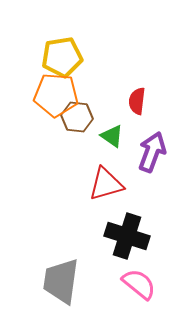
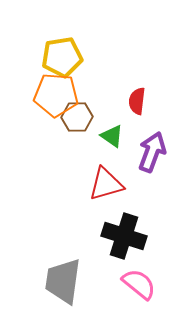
brown hexagon: rotated 8 degrees counterclockwise
black cross: moved 3 px left
gray trapezoid: moved 2 px right
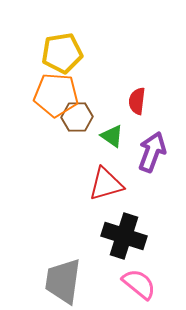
yellow pentagon: moved 4 px up
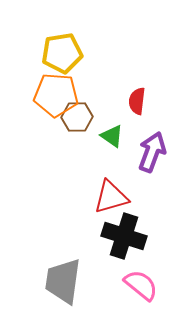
red triangle: moved 5 px right, 13 px down
pink semicircle: moved 2 px right, 1 px down
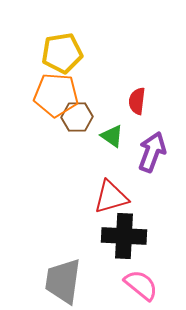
black cross: rotated 15 degrees counterclockwise
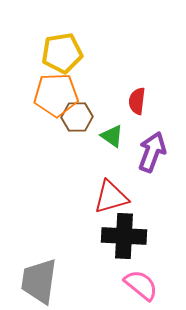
orange pentagon: rotated 6 degrees counterclockwise
gray trapezoid: moved 24 px left
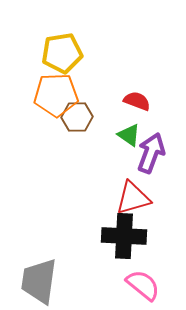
red semicircle: rotated 104 degrees clockwise
green triangle: moved 17 px right, 1 px up
purple arrow: moved 1 px left, 1 px down
red triangle: moved 22 px right, 1 px down
pink semicircle: moved 2 px right
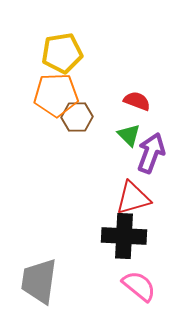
green triangle: rotated 10 degrees clockwise
pink semicircle: moved 4 px left, 1 px down
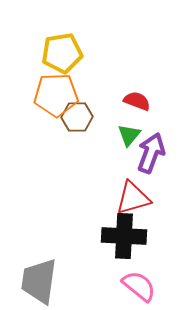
green triangle: rotated 25 degrees clockwise
